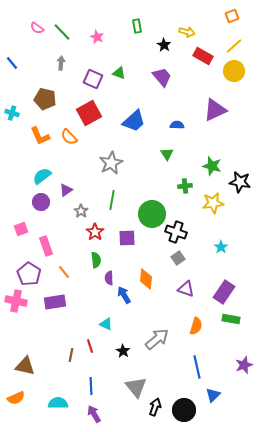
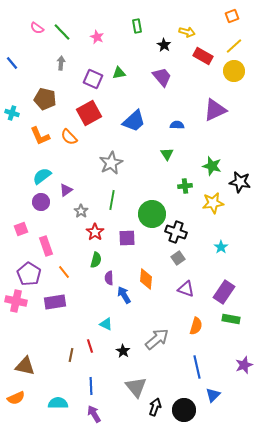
green triangle at (119, 73): rotated 32 degrees counterclockwise
green semicircle at (96, 260): rotated 21 degrees clockwise
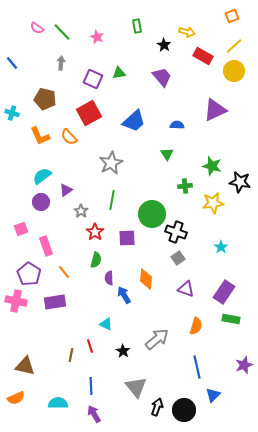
black arrow at (155, 407): moved 2 px right
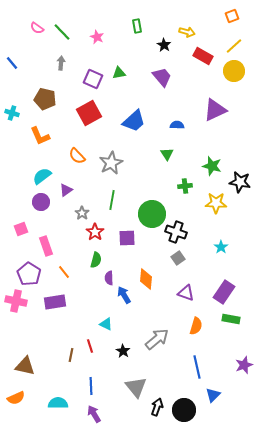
orange semicircle at (69, 137): moved 8 px right, 19 px down
yellow star at (213, 203): moved 3 px right; rotated 10 degrees clockwise
gray star at (81, 211): moved 1 px right, 2 px down
purple triangle at (186, 289): moved 4 px down
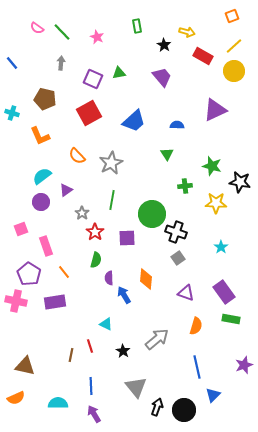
purple rectangle at (224, 292): rotated 70 degrees counterclockwise
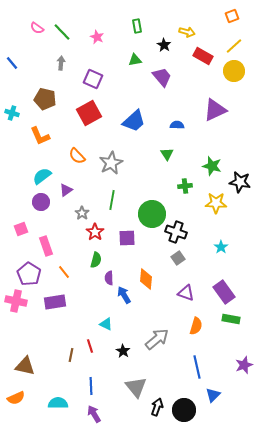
green triangle at (119, 73): moved 16 px right, 13 px up
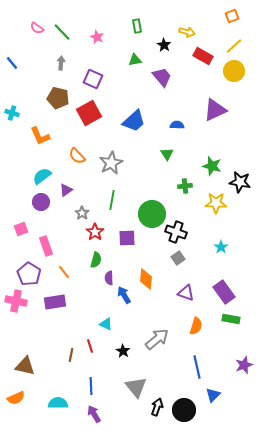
brown pentagon at (45, 99): moved 13 px right, 1 px up
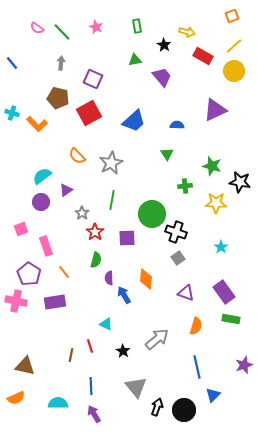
pink star at (97, 37): moved 1 px left, 10 px up
orange L-shape at (40, 136): moved 3 px left, 12 px up; rotated 20 degrees counterclockwise
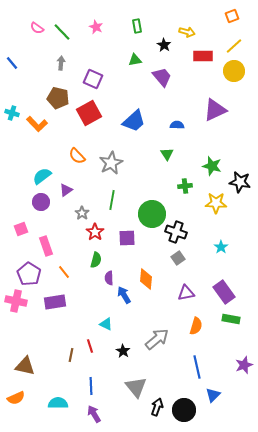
red rectangle at (203, 56): rotated 30 degrees counterclockwise
purple triangle at (186, 293): rotated 30 degrees counterclockwise
